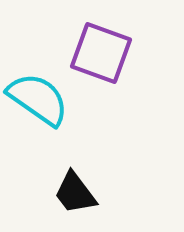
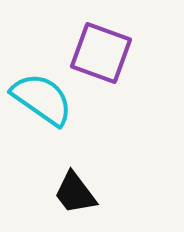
cyan semicircle: moved 4 px right
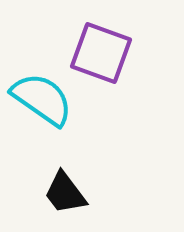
black trapezoid: moved 10 px left
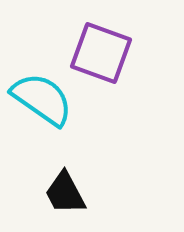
black trapezoid: rotated 9 degrees clockwise
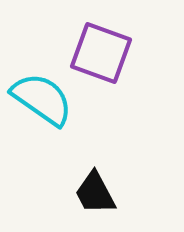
black trapezoid: moved 30 px right
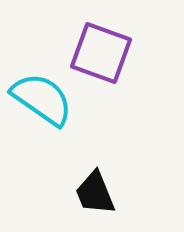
black trapezoid: rotated 6 degrees clockwise
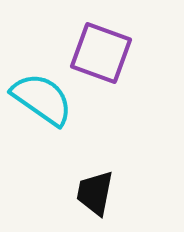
black trapezoid: rotated 33 degrees clockwise
